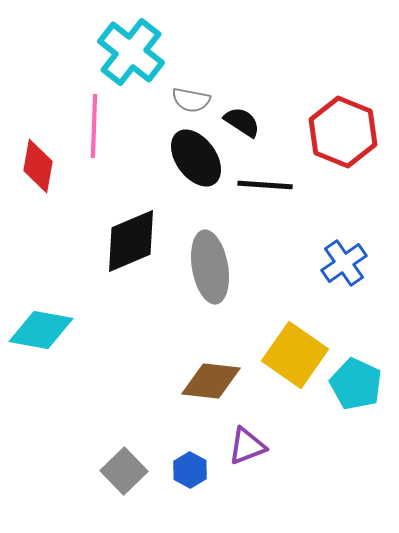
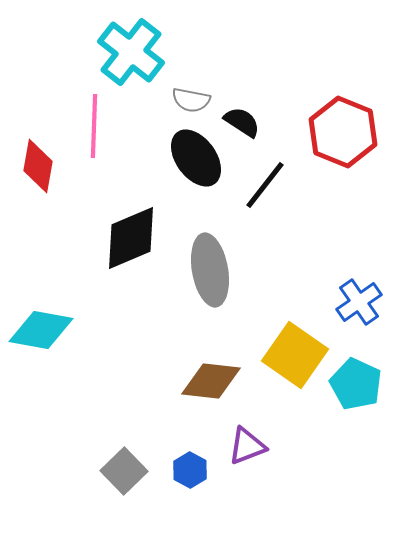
black line: rotated 56 degrees counterclockwise
black diamond: moved 3 px up
blue cross: moved 15 px right, 39 px down
gray ellipse: moved 3 px down
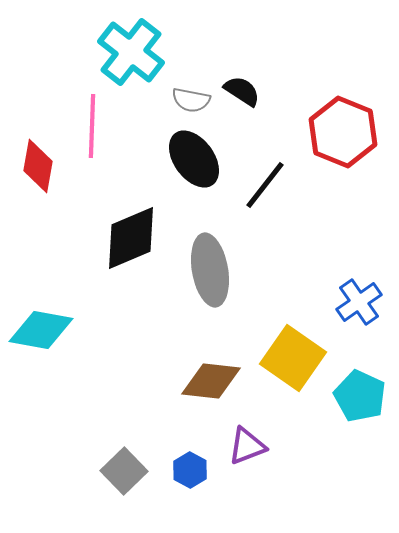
black semicircle: moved 31 px up
pink line: moved 2 px left
black ellipse: moved 2 px left, 1 px down
yellow square: moved 2 px left, 3 px down
cyan pentagon: moved 4 px right, 12 px down
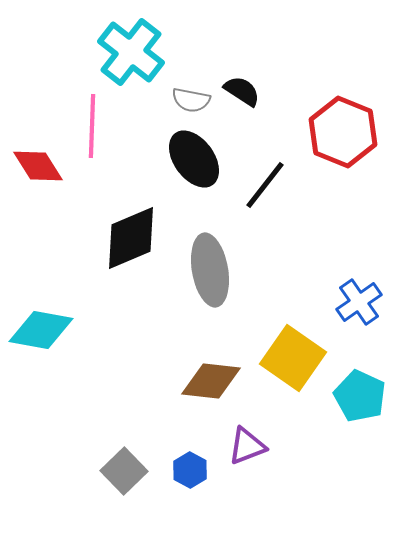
red diamond: rotated 42 degrees counterclockwise
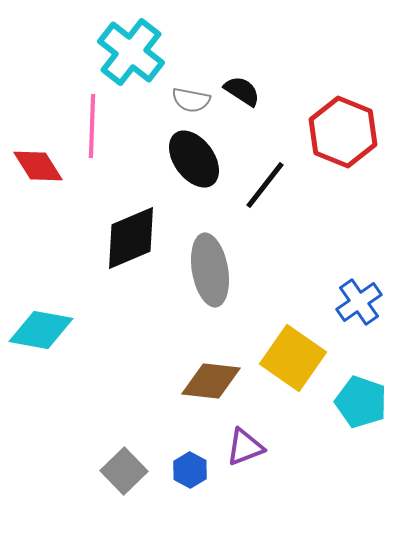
cyan pentagon: moved 1 px right, 6 px down; rotated 6 degrees counterclockwise
purple triangle: moved 2 px left, 1 px down
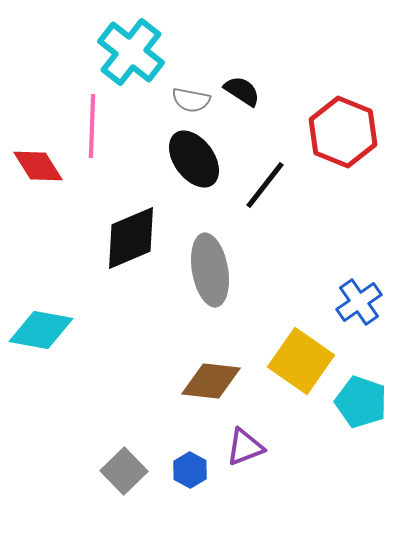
yellow square: moved 8 px right, 3 px down
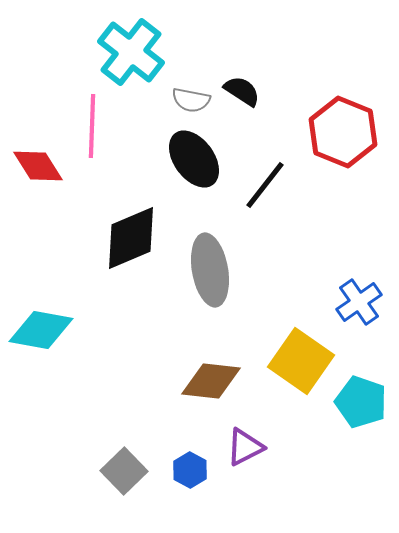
purple triangle: rotated 6 degrees counterclockwise
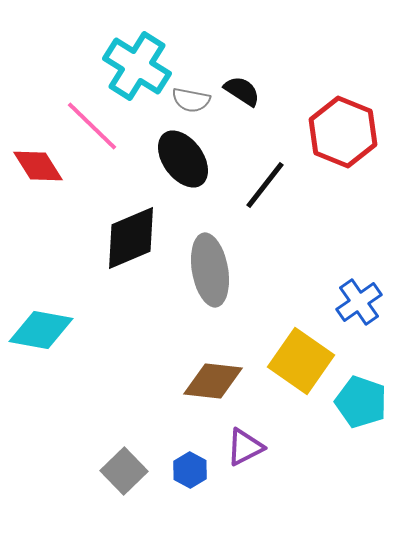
cyan cross: moved 6 px right, 14 px down; rotated 6 degrees counterclockwise
pink line: rotated 48 degrees counterclockwise
black ellipse: moved 11 px left
brown diamond: moved 2 px right
